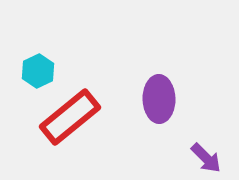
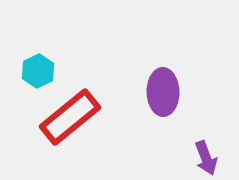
purple ellipse: moved 4 px right, 7 px up
purple arrow: rotated 24 degrees clockwise
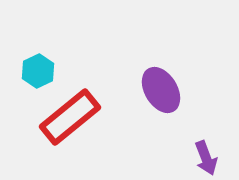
purple ellipse: moved 2 px left, 2 px up; rotated 30 degrees counterclockwise
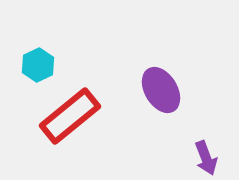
cyan hexagon: moved 6 px up
red rectangle: moved 1 px up
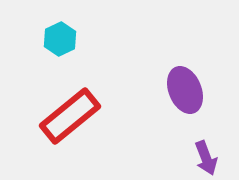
cyan hexagon: moved 22 px right, 26 px up
purple ellipse: moved 24 px right; rotated 9 degrees clockwise
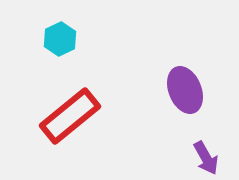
purple arrow: rotated 8 degrees counterclockwise
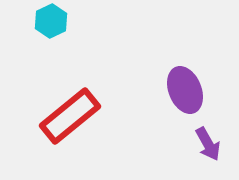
cyan hexagon: moved 9 px left, 18 px up
purple arrow: moved 2 px right, 14 px up
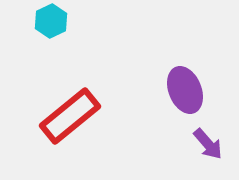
purple arrow: rotated 12 degrees counterclockwise
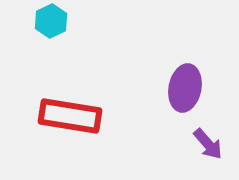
purple ellipse: moved 2 px up; rotated 33 degrees clockwise
red rectangle: rotated 48 degrees clockwise
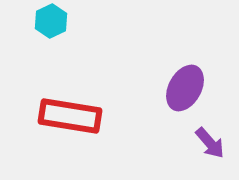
purple ellipse: rotated 18 degrees clockwise
purple arrow: moved 2 px right, 1 px up
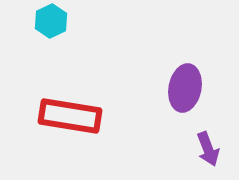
purple ellipse: rotated 18 degrees counterclockwise
purple arrow: moved 2 px left, 6 px down; rotated 20 degrees clockwise
